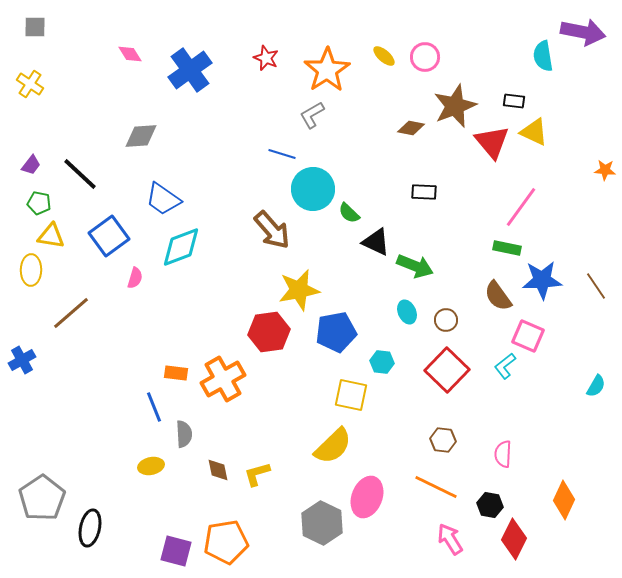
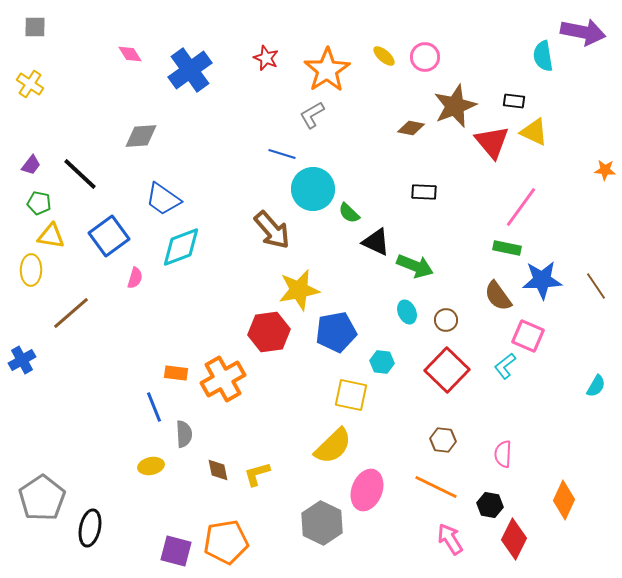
pink ellipse at (367, 497): moved 7 px up
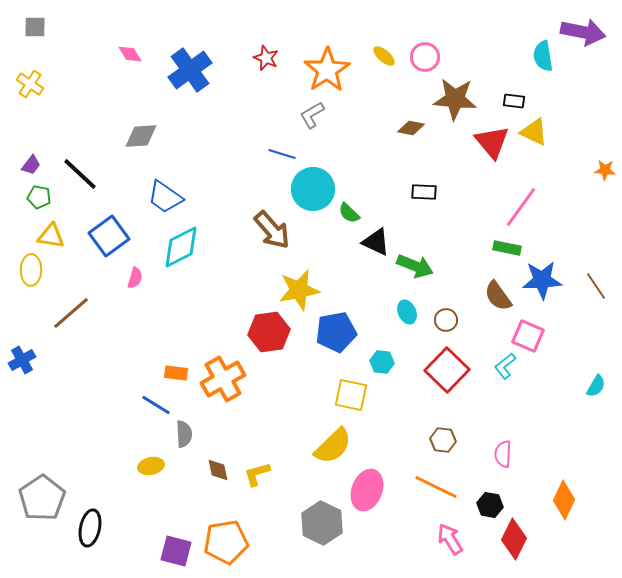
brown star at (455, 106): moved 7 px up; rotated 27 degrees clockwise
blue trapezoid at (163, 199): moved 2 px right, 2 px up
green pentagon at (39, 203): moved 6 px up
cyan diamond at (181, 247): rotated 6 degrees counterclockwise
blue line at (154, 407): moved 2 px right, 2 px up; rotated 36 degrees counterclockwise
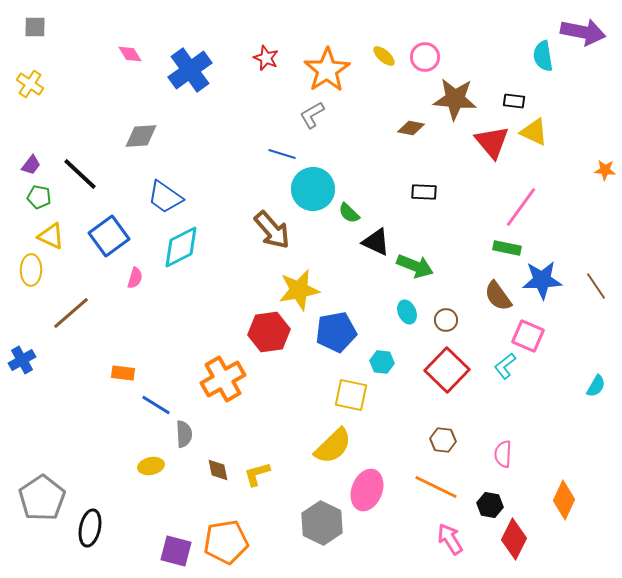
yellow triangle at (51, 236): rotated 16 degrees clockwise
orange rectangle at (176, 373): moved 53 px left
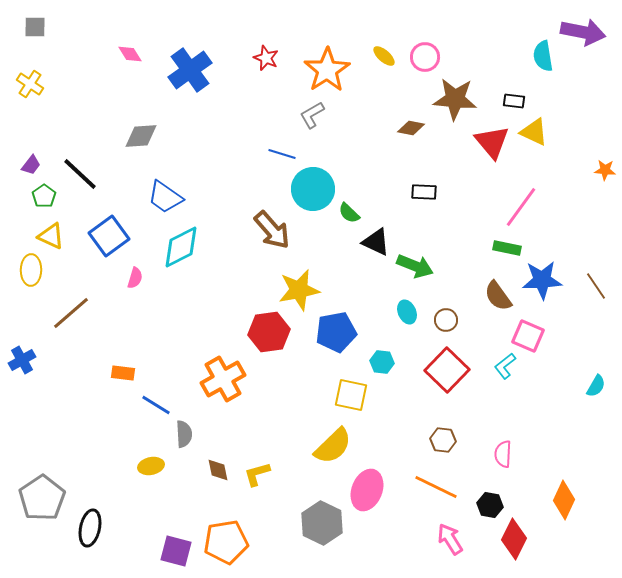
green pentagon at (39, 197): moved 5 px right, 1 px up; rotated 25 degrees clockwise
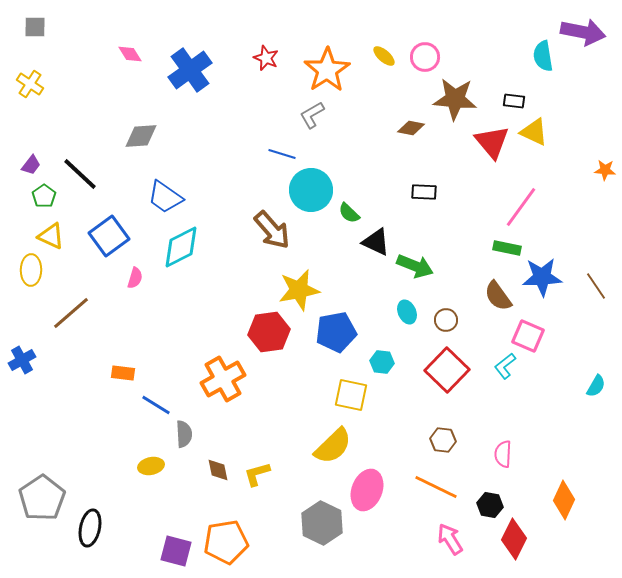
cyan circle at (313, 189): moved 2 px left, 1 px down
blue star at (542, 280): moved 3 px up
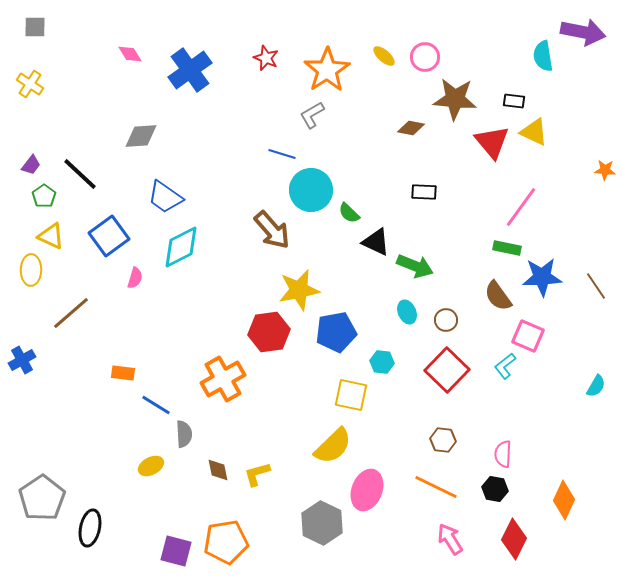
yellow ellipse at (151, 466): rotated 15 degrees counterclockwise
black hexagon at (490, 505): moved 5 px right, 16 px up
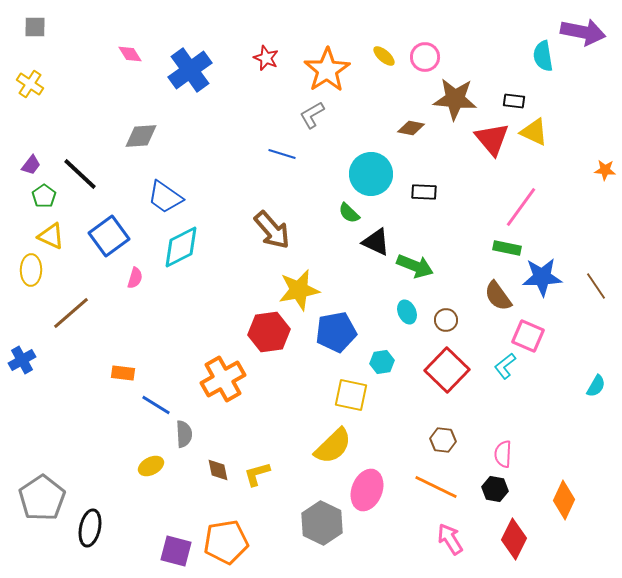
red triangle at (492, 142): moved 3 px up
cyan circle at (311, 190): moved 60 px right, 16 px up
cyan hexagon at (382, 362): rotated 15 degrees counterclockwise
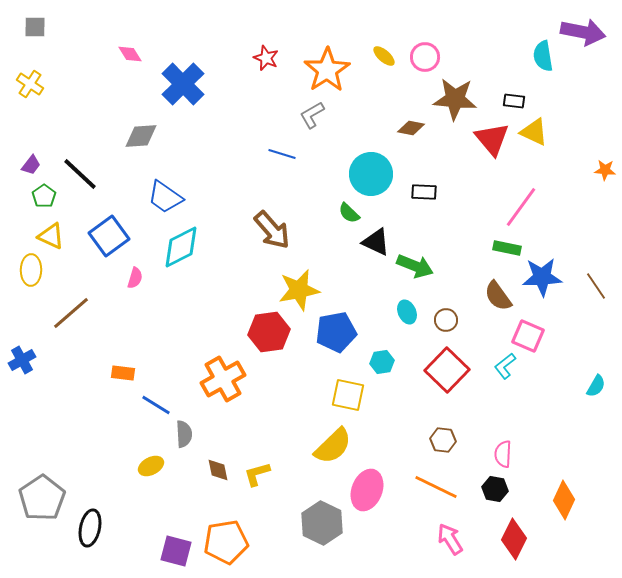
blue cross at (190, 70): moved 7 px left, 14 px down; rotated 9 degrees counterclockwise
yellow square at (351, 395): moved 3 px left
